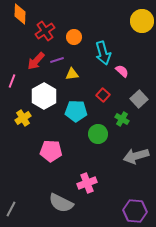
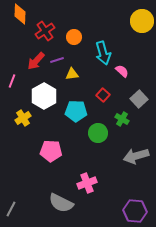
green circle: moved 1 px up
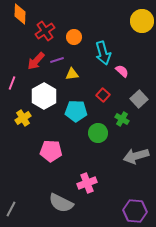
pink line: moved 2 px down
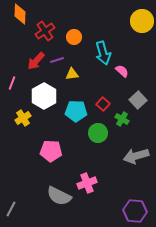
red square: moved 9 px down
gray square: moved 1 px left, 1 px down
gray semicircle: moved 2 px left, 7 px up
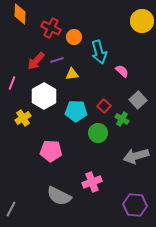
red cross: moved 6 px right, 3 px up; rotated 30 degrees counterclockwise
cyan arrow: moved 4 px left, 1 px up
red square: moved 1 px right, 2 px down
pink cross: moved 5 px right, 1 px up
purple hexagon: moved 6 px up
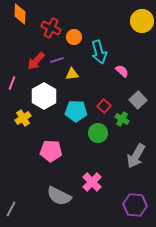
gray arrow: rotated 45 degrees counterclockwise
pink cross: rotated 24 degrees counterclockwise
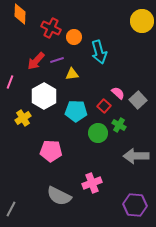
pink semicircle: moved 4 px left, 22 px down
pink line: moved 2 px left, 1 px up
green cross: moved 3 px left, 6 px down
gray arrow: rotated 60 degrees clockwise
pink cross: moved 1 px down; rotated 24 degrees clockwise
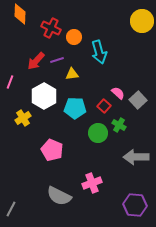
cyan pentagon: moved 1 px left, 3 px up
pink pentagon: moved 1 px right, 1 px up; rotated 20 degrees clockwise
gray arrow: moved 1 px down
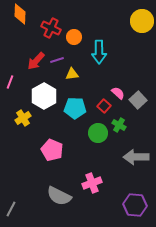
cyan arrow: rotated 15 degrees clockwise
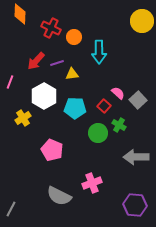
purple line: moved 3 px down
